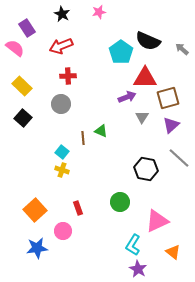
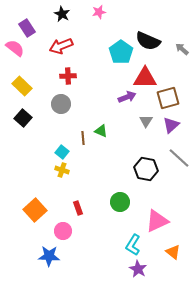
gray triangle: moved 4 px right, 4 px down
blue star: moved 12 px right, 8 px down; rotated 10 degrees clockwise
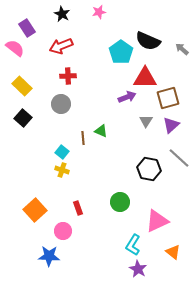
black hexagon: moved 3 px right
